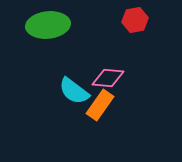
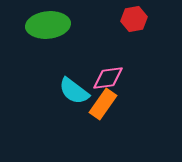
red hexagon: moved 1 px left, 1 px up
pink diamond: rotated 12 degrees counterclockwise
orange rectangle: moved 3 px right, 1 px up
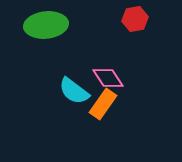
red hexagon: moved 1 px right
green ellipse: moved 2 px left
pink diamond: rotated 64 degrees clockwise
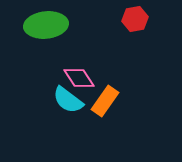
pink diamond: moved 29 px left
cyan semicircle: moved 6 px left, 9 px down
orange rectangle: moved 2 px right, 3 px up
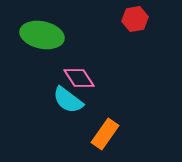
green ellipse: moved 4 px left, 10 px down; rotated 18 degrees clockwise
orange rectangle: moved 33 px down
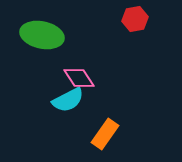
cyan semicircle: rotated 64 degrees counterclockwise
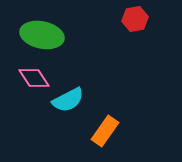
pink diamond: moved 45 px left
orange rectangle: moved 3 px up
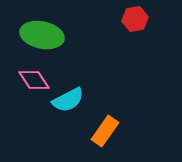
pink diamond: moved 2 px down
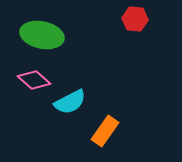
red hexagon: rotated 15 degrees clockwise
pink diamond: rotated 16 degrees counterclockwise
cyan semicircle: moved 2 px right, 2 px down
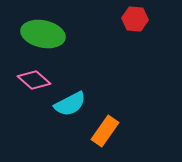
green ellipse: moved 1 px right, 1 px up
cyan semicircle: moved 2 px down
